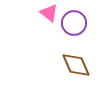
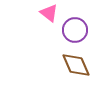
purple circle: moved 1 px right, 7 px down
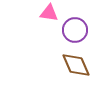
pink triangle: rotated 30 degrees counterclockwise
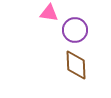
brown diamond: rotated 20 degrees clockwise
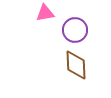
pink triangle: moved 4 px left; rotated 18 degrees counterclockwise
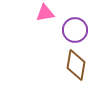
brown diamond: rotated 12 degrees clockwise
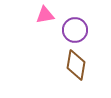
pink triangle: moved 2 px down
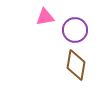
pink triangle: moved 2 px down
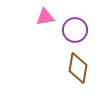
brown diamond: moved 2 px right, 3 px down
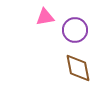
brown diamond: rotated 20 degrees counterclockwise
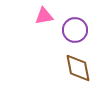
pink triangle: moved 1 px left, 1 px up
